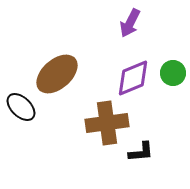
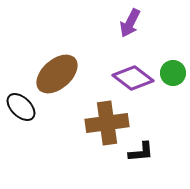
purple diamond: rotated 60 degrees clockwise
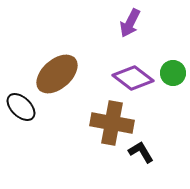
brown cross: moved 5 px right; rotated 18 degrees clockwise
black L-shape: rotated 116 degrees counterclockwise
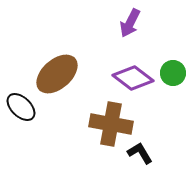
brown cross: moved 1 px left, 1 px down
black L-shape: moved 1 px left, 1 px down
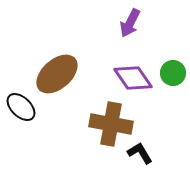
purple diamond: rotated 18 degrees clockwise
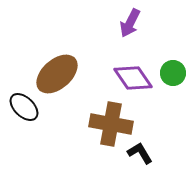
black ellipse: moved 3 px right
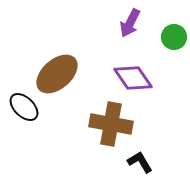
green circle: moved 1 px right, 36 px up
black L-shape: moved 9 px down
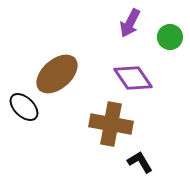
green circle: moved 4 px left
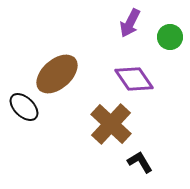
purple diamond: moved 1 px right, 1 px down
brown cross: rotated 33 degrees clockwise
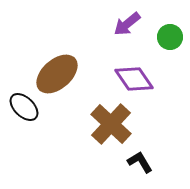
purple arrow: moved 3 px left, 1 px down; rotated 24 degrees clockwise
